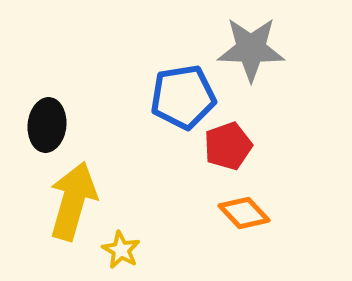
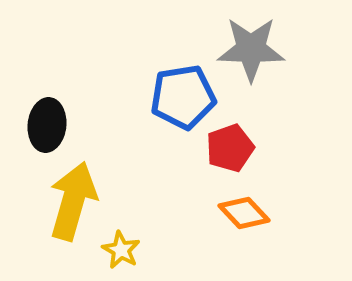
red pentagon: moved 2 px right, 2 px down
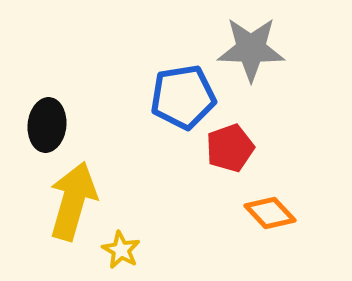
orange diamond: moved 26 px right
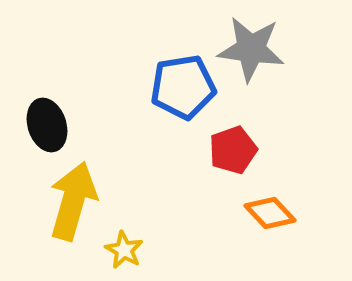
gray star: rotated 6 degrees clockwise
blue pentagon: moved 10 px up
black ellipse: rotated 24 degrees counterclockwise
red pentagon: moved 3 px right, 2 px down
yellow star: moved 3 px right
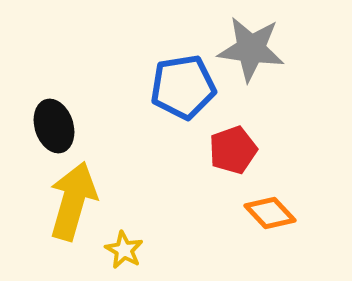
black ellipse: moved 7 px right, 1 px down
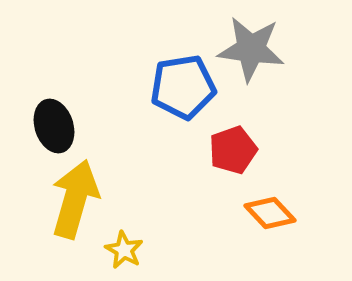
yellow arrow: moved 2 px right, 2 px up
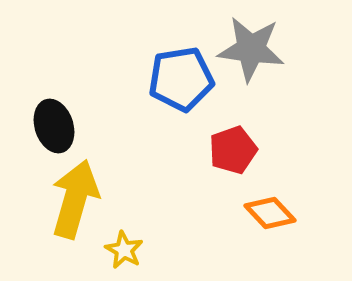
blue pentagon: moved 2 px left, 8 px up
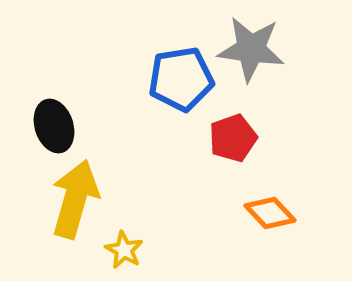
red pentagon: moved 12 px up
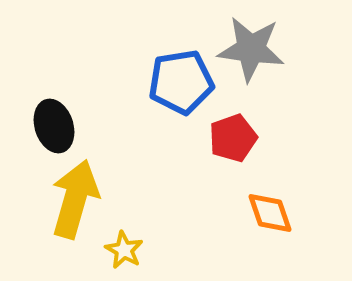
blue pentagon: moved 3 px down
orange diamond: rotated 24 degrees clockwise
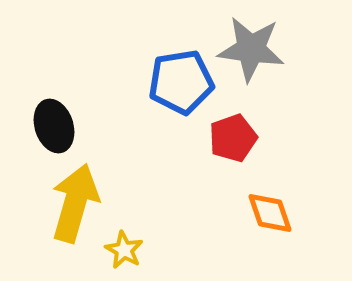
yellow arrow: moved 4 px down
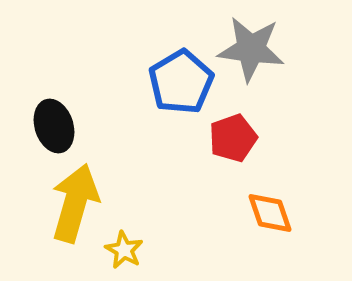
blue pentagon: rotated 22 degrees counterclockwise
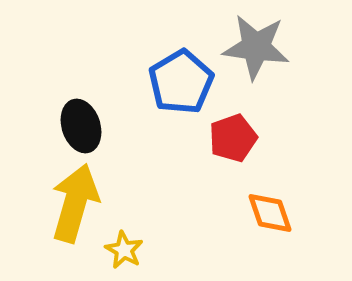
gray star: moved 5 px right, 2 px up
black ellipse: moved 27 px right
